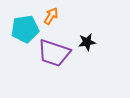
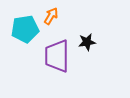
purple trapezoid: moved 3 px right, 3 px down; rotated 72 degrees clockwise
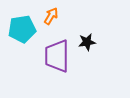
cyan pentagon: moved 3 px left
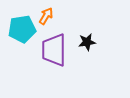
orange arrow: moved 5 px left
purple trapezoid: moved 3 px left, 6 px up
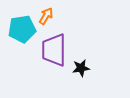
black star: moved 6 px left, 26 px down
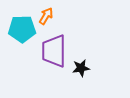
cyan pentagon: rotated 8 degrees clockwise
purple trapezoid: moved 1 px down
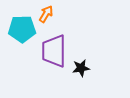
orange arrow: moved 2 px up
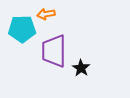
orange arrow: rotated 132 degrees counterclockwise
black star: rotated 30 degrees counterclockwise
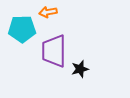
orange arrow: moved 2 px right, 2 px up
black star: moved 1 px left, 1 px down; rotated 24 degrees clockwise
